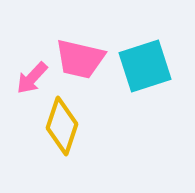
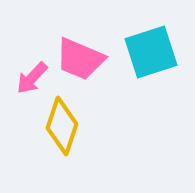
pink trapezoid: rotated 10 degrees clockwise
cyan square: moved 6 px right, 14 px up
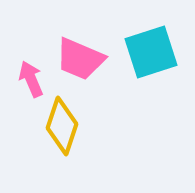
pink arrow: moved 1 px left, 1 px down; rotated 114 degrees clockwise
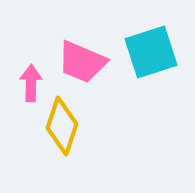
pink trapezoid: moved 2 px right, 3 px down
pink arrow: moved 4 px down; rotated 24 degrees clockwise
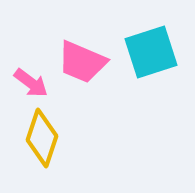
pink arrow: rotated 126 degrees clockwise
yellow diamond: moved 20 px left, 12 px down
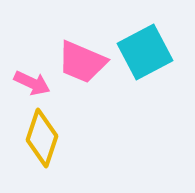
cyan square: moved 6 px left; rotated 10 degrees counterclockwise
pink arrow: moved 1 px right; rotated 12 degrees counterclockwise
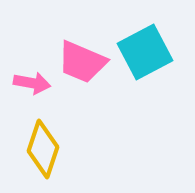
pink arrow: rotated 15 degrees counterclockwise
yellow diamond: moved 1 px right, 11 px down
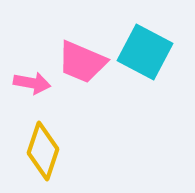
cyan square: rotated 34 degrees counterclockwise
yellow diamond: moved 2 px down
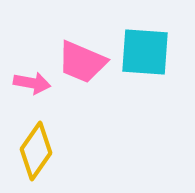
cyan square: rotated 24 degrees counterclockwise
yellow diamond: moved 7 px left; rotated 16 degrees clockwise
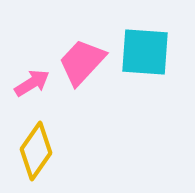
pink trapezoid: rotated 110 degrees clockwise
pink arrow: rotated 42 degrees counterclockwise
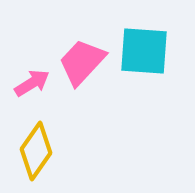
cyan square: moved 1 px left, 1 px up
